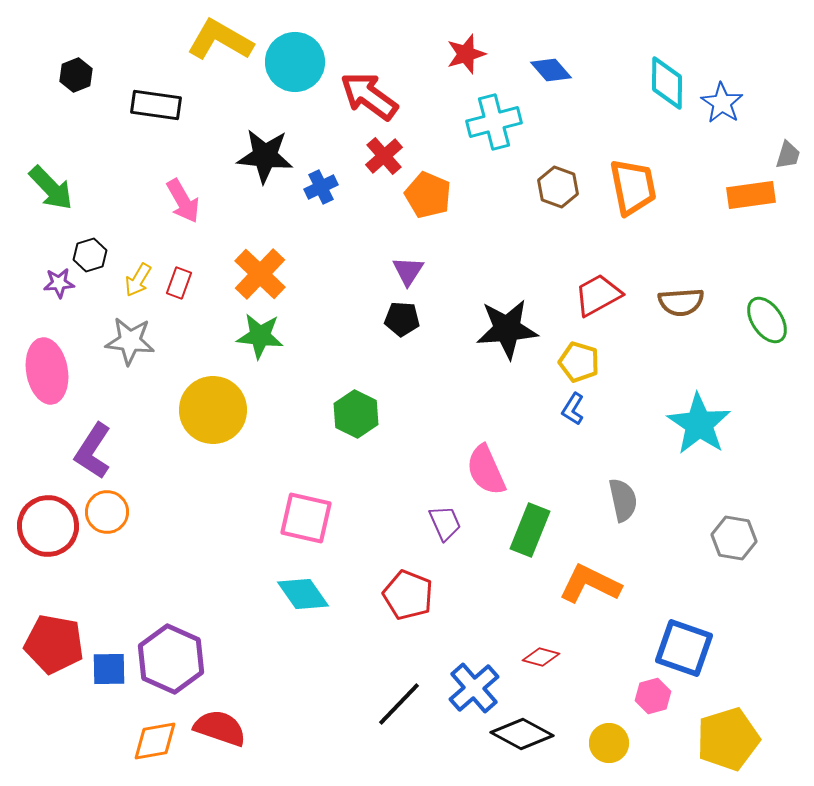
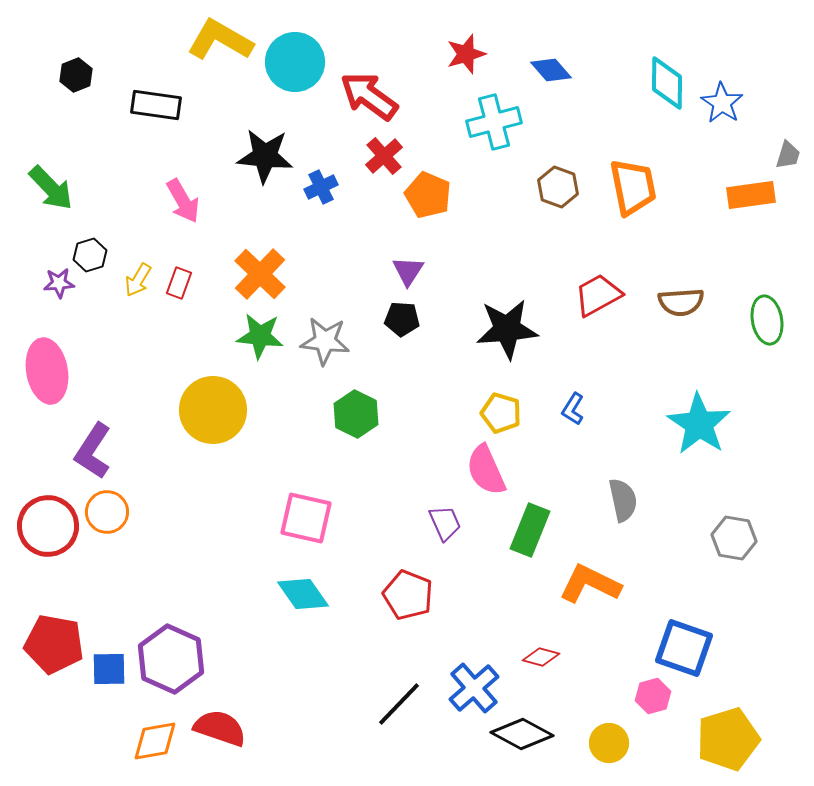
green ellipse at (767, 320): rotated 24 degrees clockwise
gray star at (130, 341): moved 195 px right
yellow pentagon at (579, 362): moved 78 px left, 51 px down
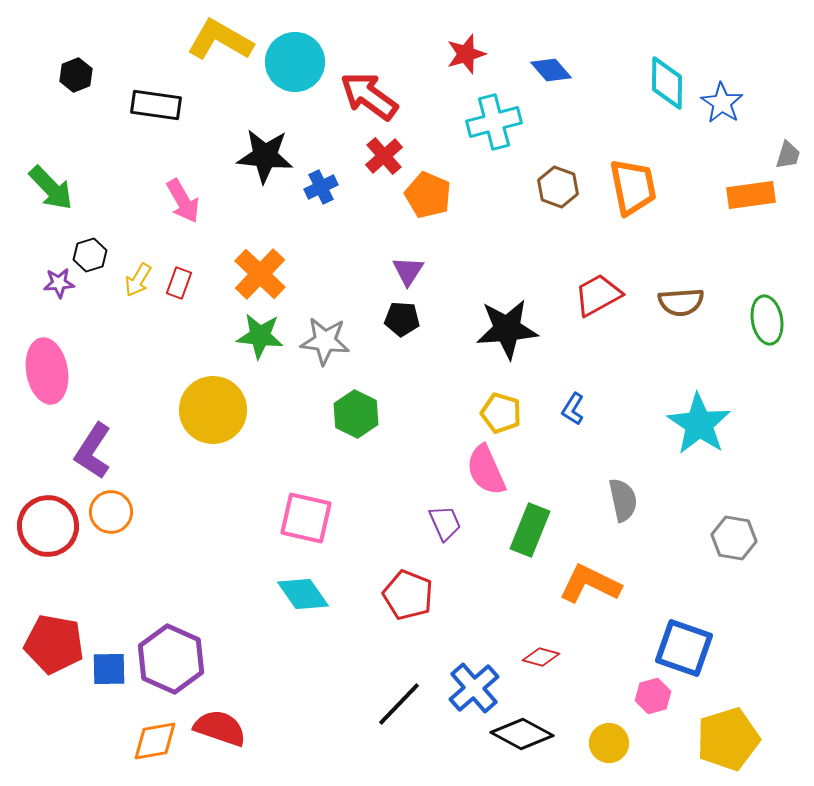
orange circle at (107, 512): moved 4 px right
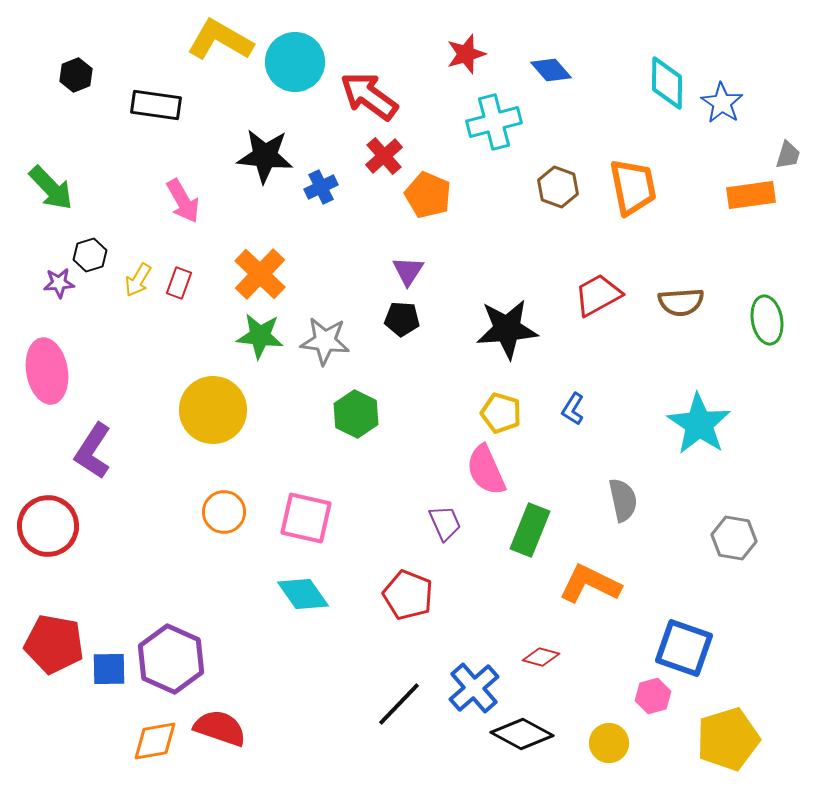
orange circle at (111, 512): moved 113 px right
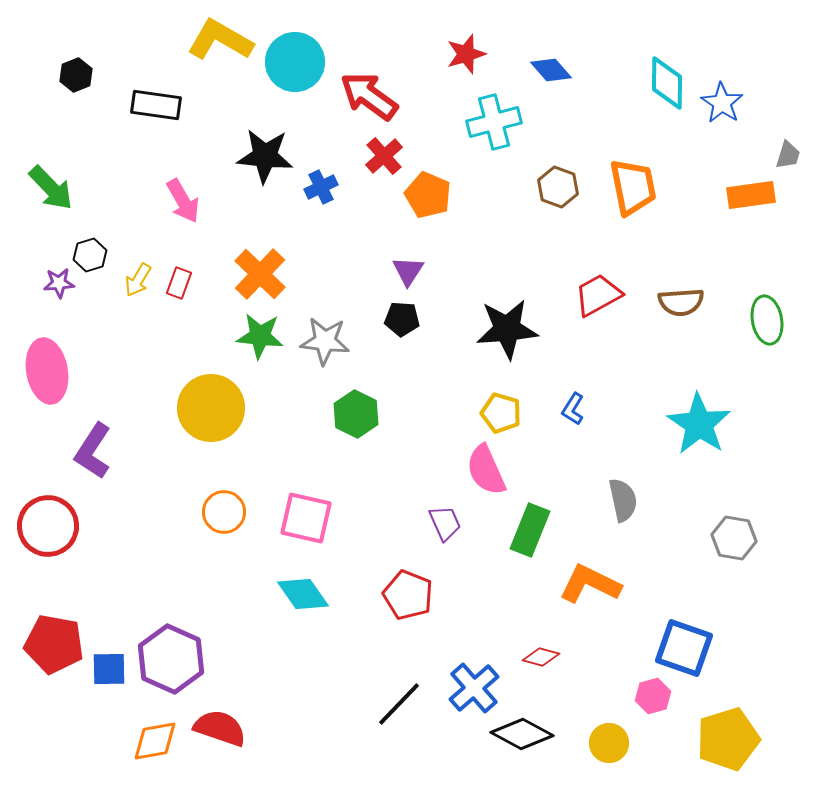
yellow circle at (213, 410): moved 2 px left, 2 px up
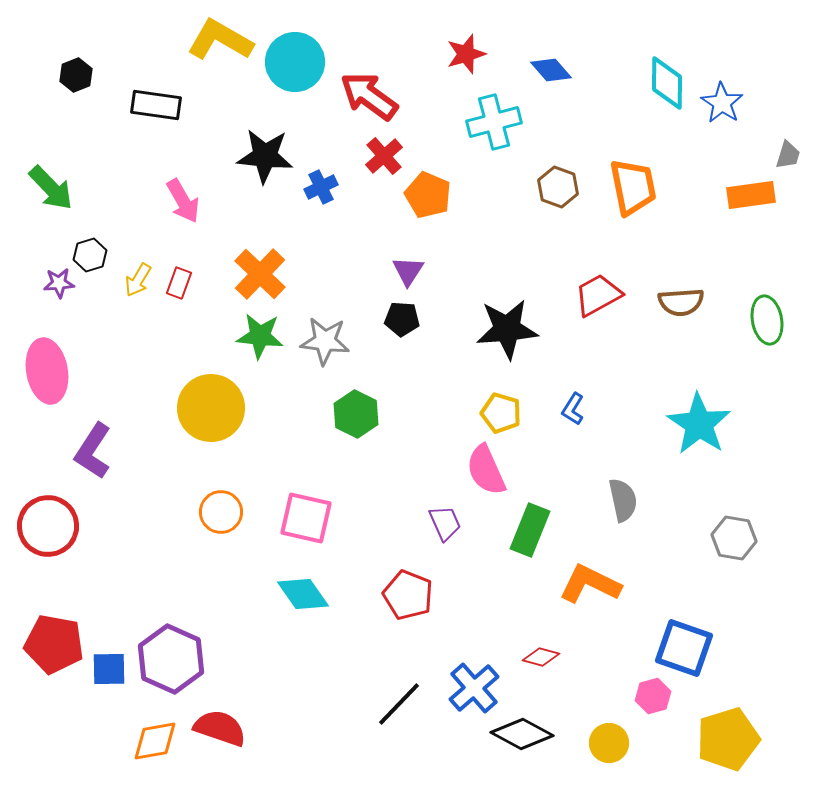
orange circle at (224, 512): moved 3 px left
